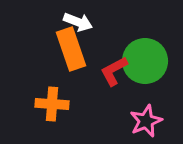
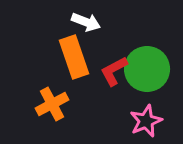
white arrow: moved 8 px right
orange rectangle: moved 3 px right, 8 px down
green circle: moved 2 px right, 8 px down
orange cross: rotated 32 degrees counterclockwise
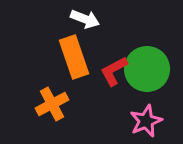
white arrow: moved 1 px left, 3 px up
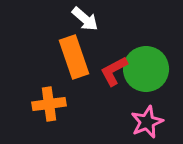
white arrow: rotated 20 degrees clockwise
green circle: moved 1 px left
orange cross: moved 3 px left; rotated 20 degrees clockwise
pink star: moved 1 px right, 1 px down
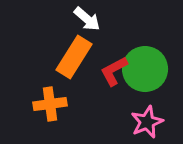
white arrow: moved 2 px right
orange rectangle: rotated 51 degrees clockwise
green circle: moved 1 px left
orange cross: moved 1 px right
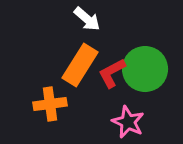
orange rectangle: moved 6 px right, 8 px down
red L-shape: moved 2 px left, 2 px down
pink star: moved 19 px left; rotated 24 degrees counterclockwise
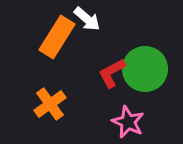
orange rectangle: moved 23 px left, 28 px up
orange cross: rotated 28 degrees counterclockwise
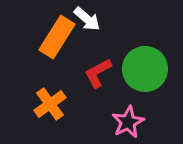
red L-shape: moved 14 px left
pink star: rotated 20 degrees clockwise
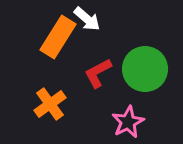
orange rectangle: moved 1 px right
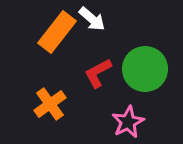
white arrow: moved 5 px right
orange rectangle: moved 1 px left, 5 px up; rotated 6 degrees clockwise
